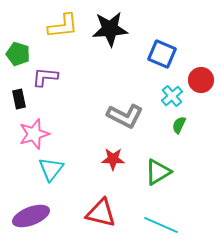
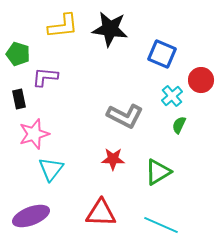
black star: rotated 12 degrees clockwise
red triangle: rotated 12 degrees counterclockwise
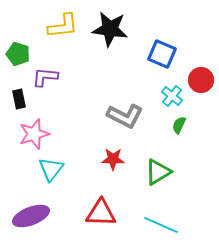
cyan cross: rotated 10 degrees counterclockwise
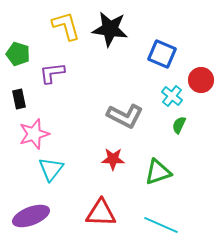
yellow L-shape: moved 3 px right; rotated 100 degrees counterclockwise
purple L-shape: moved 7 px right, 4 px up; rotated 12 degrees counterclockwise
green triangle: rotated 12 degrees clockwise
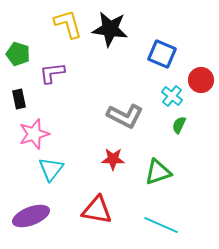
yellow L-shape: moved 2 px right, 2 px up
red triangle: moved 4 px left, 3 px up; rotated 8 degrees clockwise
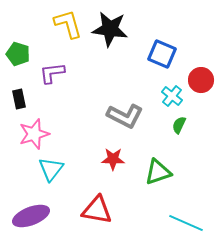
cyan line: moved 25 px right, 2 px up
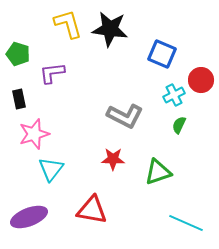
cyan cross: moved 2 px right, 1 px up; rotated 25 degrees clockwise
red triangle: moved 5 px left
purple ellipse: moved 2 px left, 1 px down
